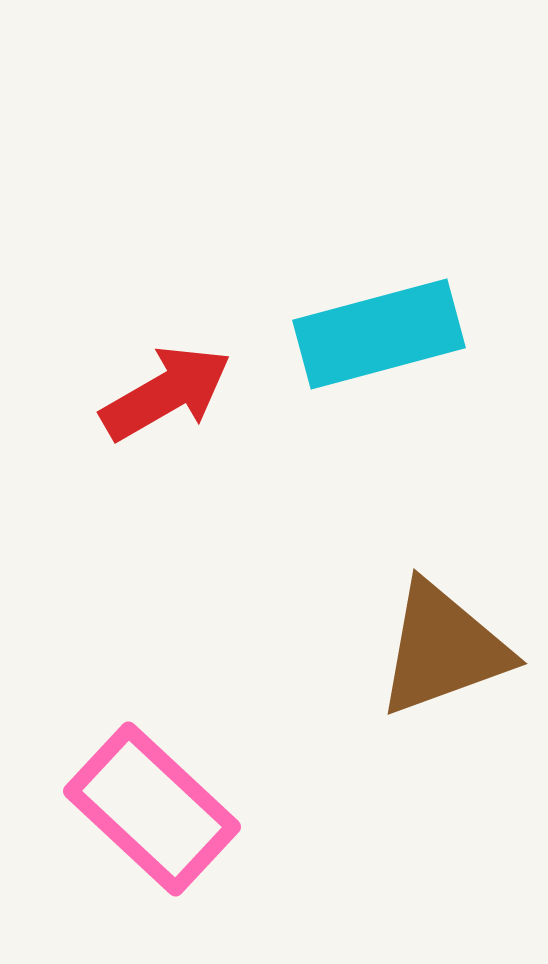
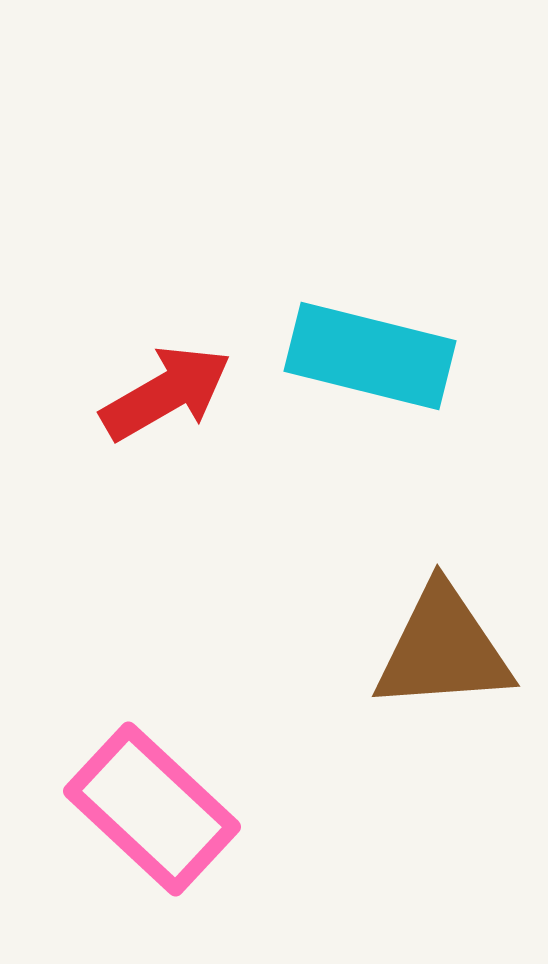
cyan rectangle: moved 9 px left, 22 px down; rotated 29 degrees clockwise
brown triangle: rotated 16 degrees clockwise
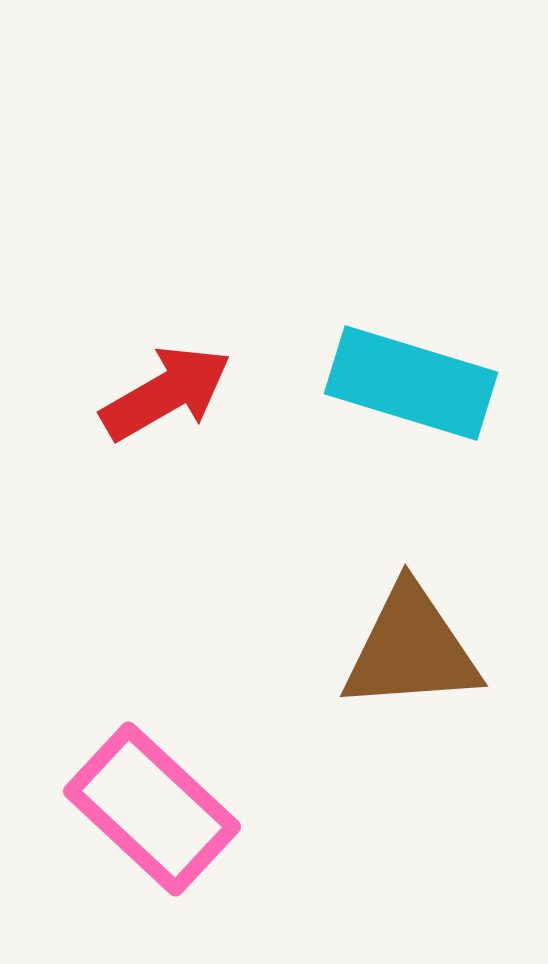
cyan rectangle: moved 41 px right, 27 px down; rotated 3 degrees clockwise
brown triangle: moved 32 px left
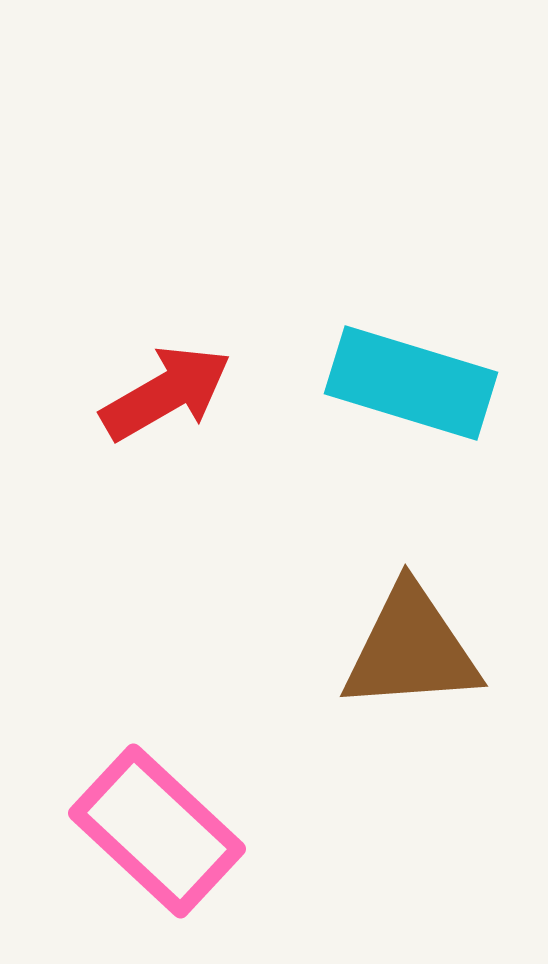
pink rectangle: moved 5 px right, 22 px down
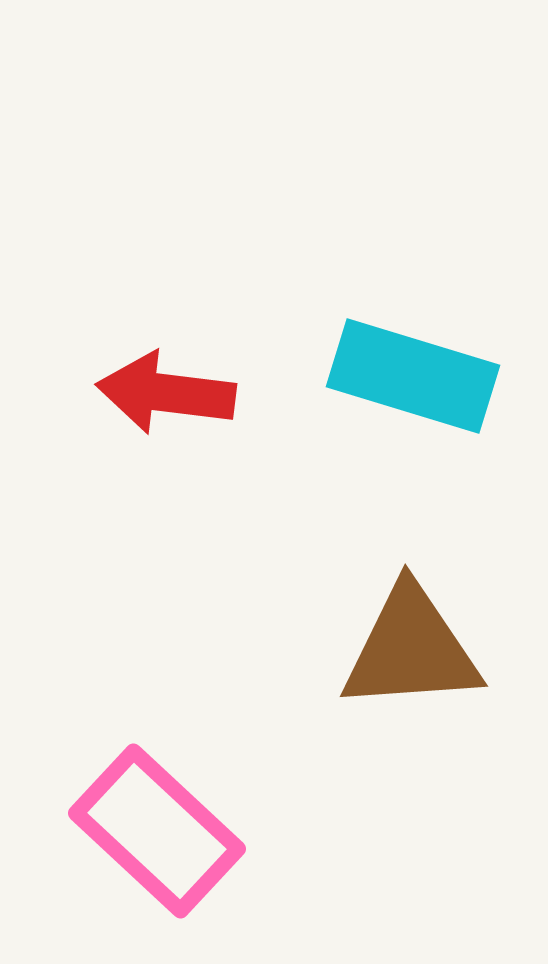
cyan rectangle: moved 2 px right, 7 px up
red arrow: rotated 143 degrees counterclockwise
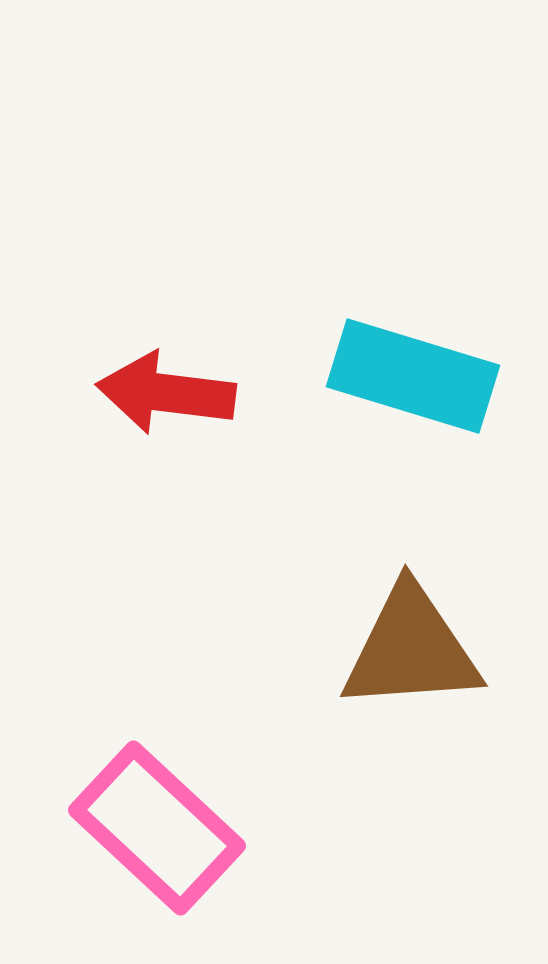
pink rectangle: moved 3 px up
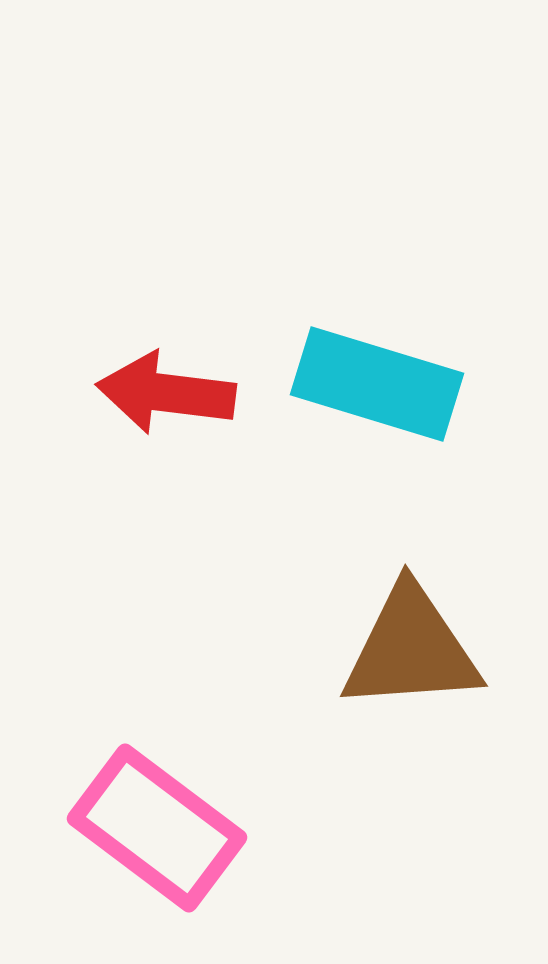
cyan rectangle: moved 36 px left, 8 px down
pink rectangle: rotated 6 degrees counterclockwise
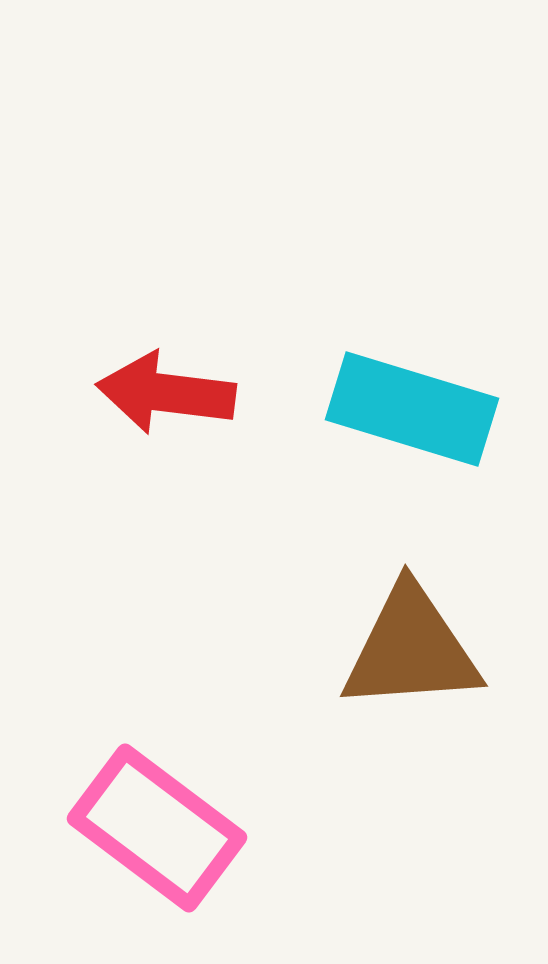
cyan rectangle: moved 35 px right, 25 px down
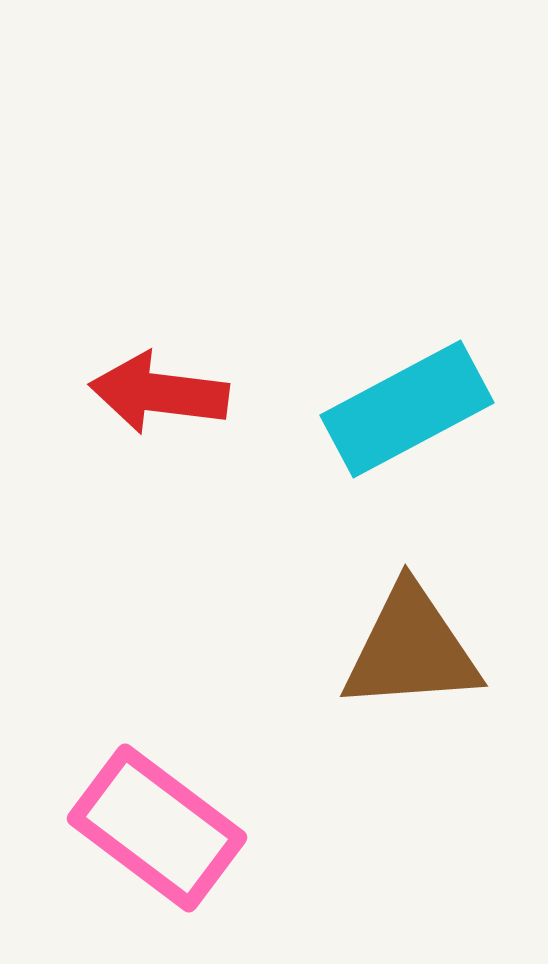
red arrow: moved 7 px left
cyan rectangle: moved 5 px left; rotated 45 degrees counterclockwise
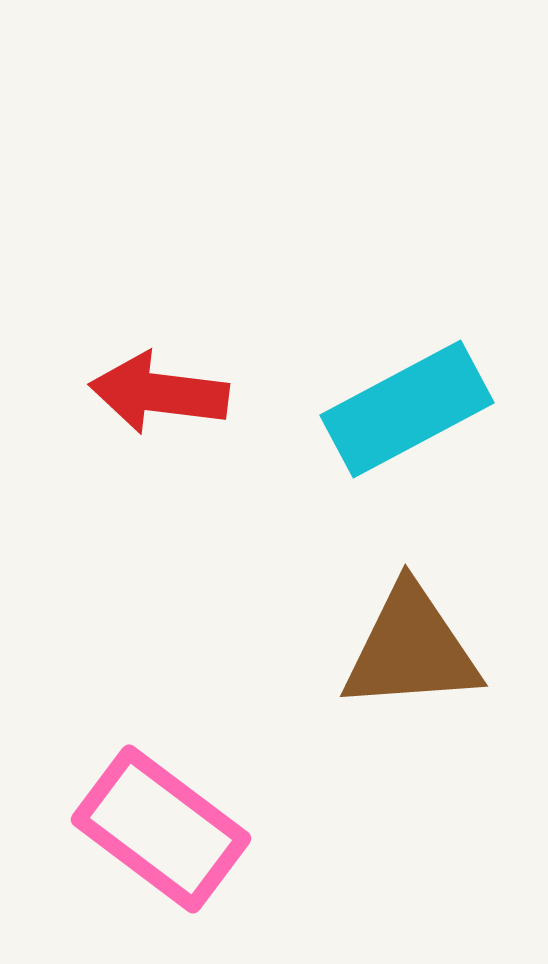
pink rectangle: moved 4 px right, 1 px down
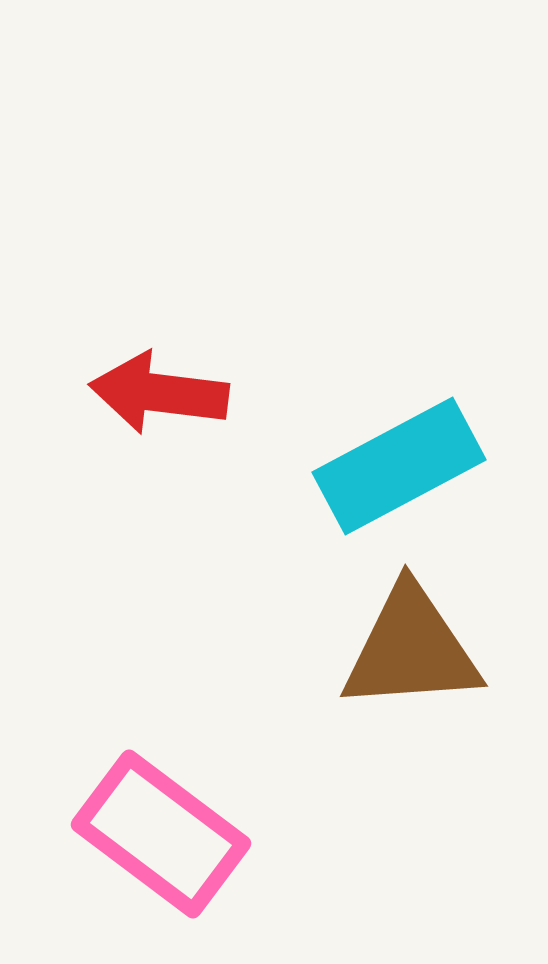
cyan rectangle: moved 8 px left, 57 px down
pink rectangle: moved 5 px down
